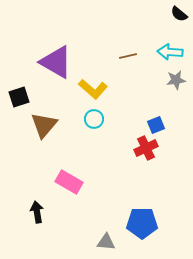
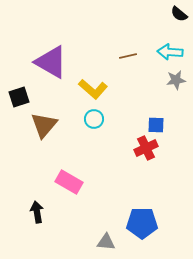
purple triangle: moved 5 px left
blue square: rotated 24 degrees clockwise
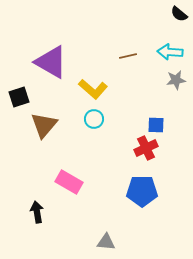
blue pentagon: moved 32 px up
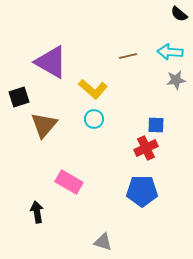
gray triangle: moved 3 px left; rotated 12 degrees clockwise
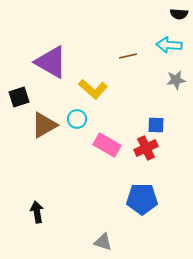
black semicircle: rotated 36 degrees counterclockwise
cyan arrow: moved 1 px left, 7 px up
cyan circle: moved 17 px left
brown triangle: rotated 20 degrees clockwise
pink rectangle: moved 38 px right, 37 px up
blue pentagon: moved 8 px down
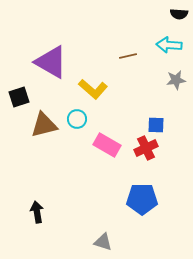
brown triangle: rotated 16 degrees clockwise
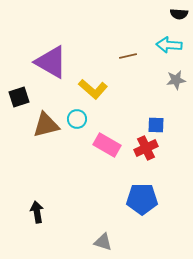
brown triangle: moved 2 px right
